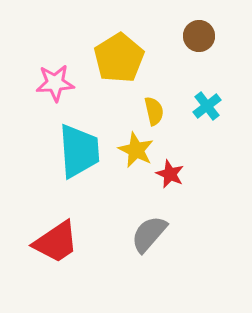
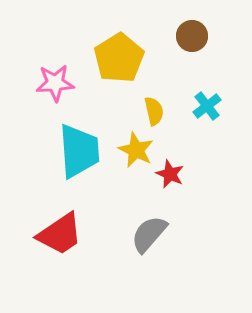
brown circle: moved 7 px left
red trapezoid: moved 4 px right, 8 px up
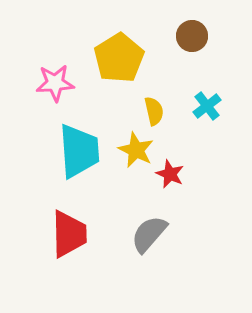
red trapezoid: moved 9 px right; rotated 57 degrees counterclockwise
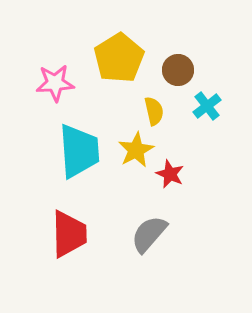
brown circle: moved 14 px left, 34 px down
yellow star: rotated 18 degrees clockwise
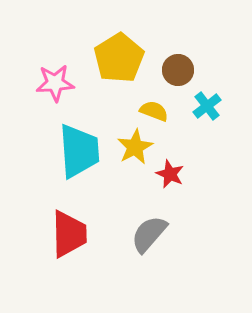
yellow semicircle: rotated 56 degrees counterclockwise
yellow star: moved 1 px left, 3 px up
